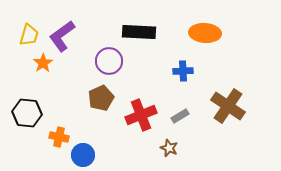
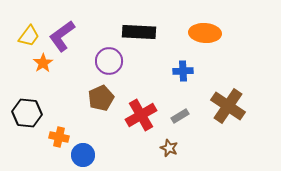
yellow trapezoid: moved 1 px down; rotated 20 degrees clockwise
red cross: rotated 8 degrees counterclockwise
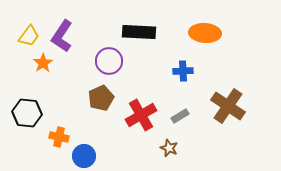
purple L-shape: rotated 20 degrees counterclockwise
blue circle: moved 1 px right, 1 px down
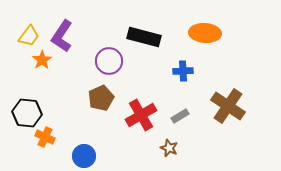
black rectangle: moved 5 px right, 5 px down; rotated 12 degrees clockwise
orange star: moved 1 px left, 3 px up
orange cross: moved 14 px left; rotated 12 degrees clockwise
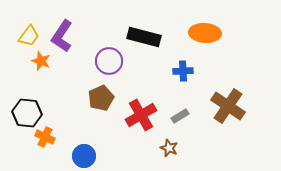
orange star: moved 1 px left, 1 px down; rotated 18 degrees counterclockwise
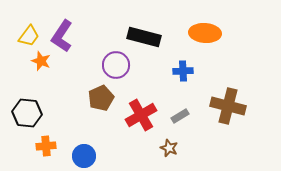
purple circle: moved 7 px right, 4 px down
brown cross: rotated 20 degrees counterclockwise
orange cross: moved 1 px right, 9 px down; rotated 30 degrees counterclockwise
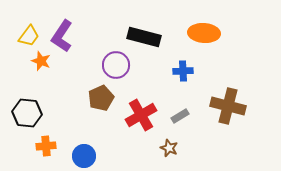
orange ellipse: moved 1 px left
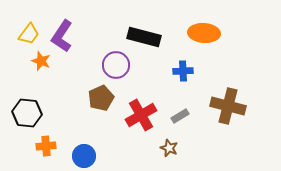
yellow trapezoid: moved 2 px up
